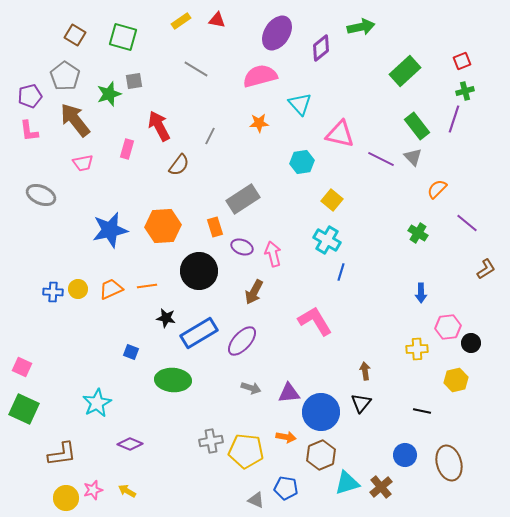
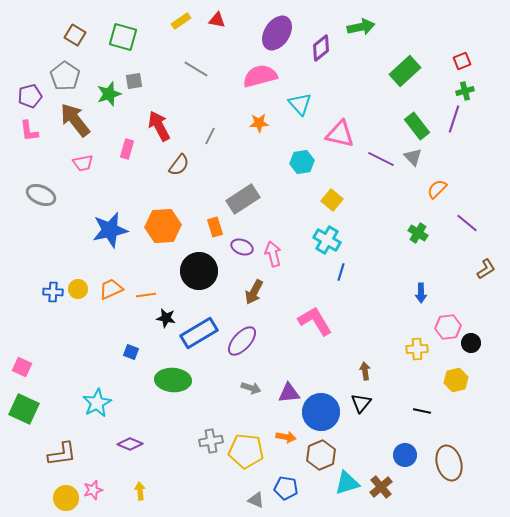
orange line at (147, 286): moved 1 px left, 9 px down
yellow arrow at (127, 491): moved 13 px right; rotated 54 degrees clockwise
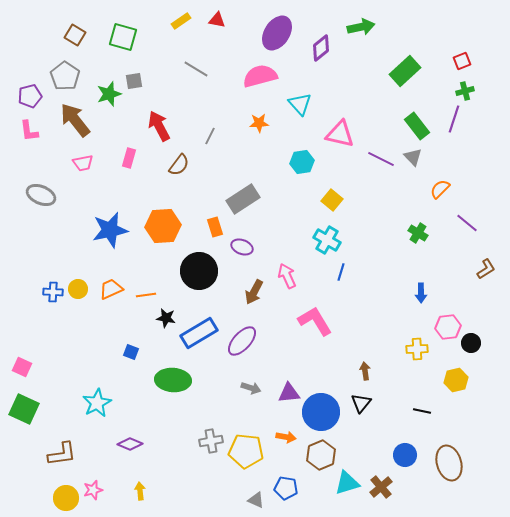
pink rectangle at (127, 149): moved 2 px right, 9 px down
orange semicircle at (437, 189): moved 3 px right
pink arrow at (273, 254): moved 14 px right, 22 px down; rotated 10 degrees counterclockwise
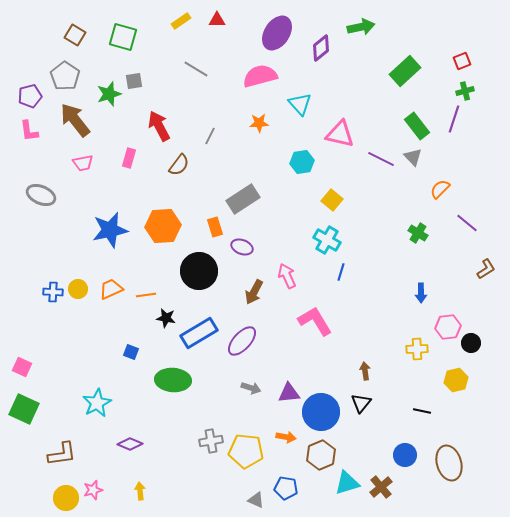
red triangle at (217, 20): rotated 12 degrees counterclockwise
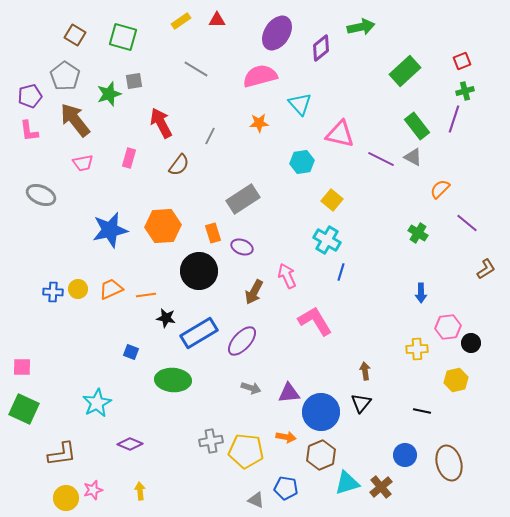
red arrow at (159, 126): moved 2 px right, 3 px up
gray triangle at (413, 157): rotated 18 degrees counterclockwise
orange rectangle at (215, 227): moved 2 px left, 6 px down
pink square at (22, 367): rotated 24 degrees counterclockwise
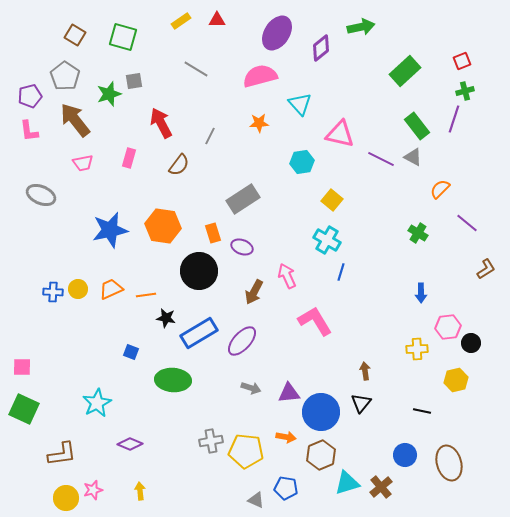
orange hexagon at (163, 226): rotated 12 degrees clockwise
